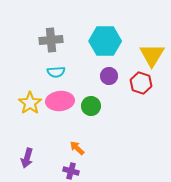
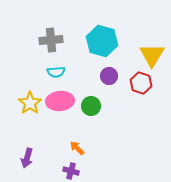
cyan hexagon: moved 3 px left; rotated 16 degrees clockwise
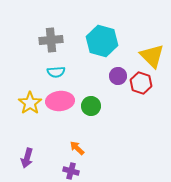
yellow triangle: moved 1 px down; rotated 16 degrees counterclockwise
purple circle: moved 9 px right
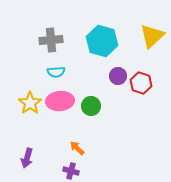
yellow triangle: moved 20 px up; rotated 32 degrees clockwise
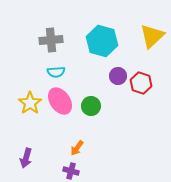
pink ellipse: rotated 60 degrees clockwise
orange arrow: rotated 98 degrees counterclockwise
purple arrow: moved 1 px left
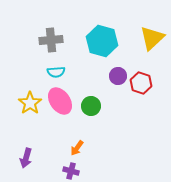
yellow triangle: moved 2 px down
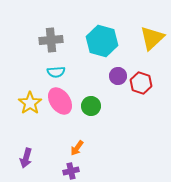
purple cross: rotated 28 degrees counterclockwise
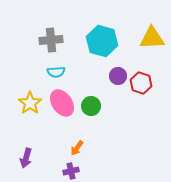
yellow triangle: rotated 40 degrees clockwise
pink ellipse: moved 2 px right, 2 px down
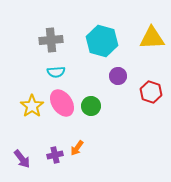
red hexagon: moved 10 px right, 9 px down
yellow star: moved 2 px right, 3 px down
purple arrow: moved 4 px left, 1 px down; rotated 54 degrees counterclockwise
purple cross: moved 16 px left, 16 px up
